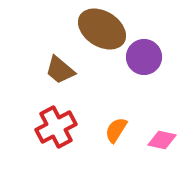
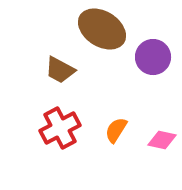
purple circle: moved 9 px right
brown trapezoid: rotated 12 degrees counterclockwise
red cross: moved 4 px right, 1 px down
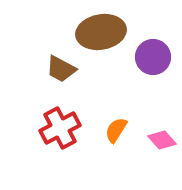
brown ellipse: moved 1 px left, 3 px down; rotated 42 degrees counterclockwise
brown trapezoid: moved 1 px right, 1 px up
pink diamond: rotated 36 degrees clockwise
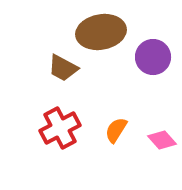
brown trapezoid: moved 2 px right, 1 px up
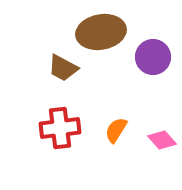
red cross: rotated 21 degrees clockwise
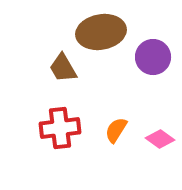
brown trapezoid: rotated 32 degrees clockwise
pink diamond: moved 2 px left, 1 px up; rotated 12 degrees counterclockwise
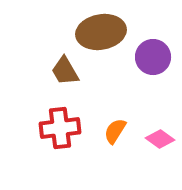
brown trapezoid: moved 2 px right, 3 px down
orange semicircle: moved 1 px left, 1 px down
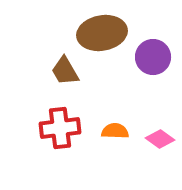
brown ellipse: moved 1 px right, 1 px down
orange semicircle: rotated 60 degrees clockwise
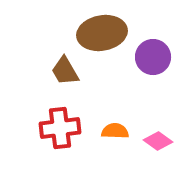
pink diamond: moved 2 px left, 2 px down
